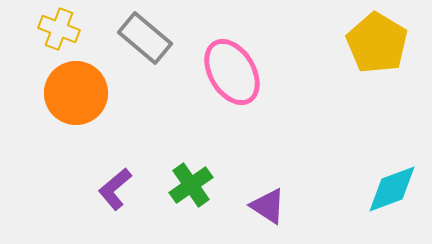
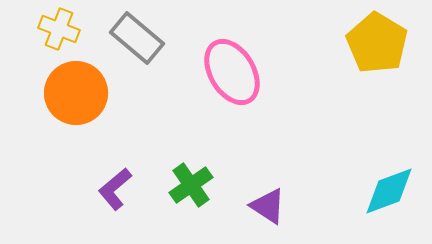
gray rectangle: moved 8 px left
cyan diamond: moved 3 px left, 2 px down
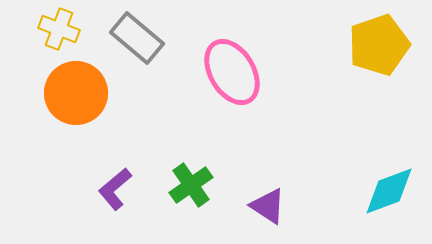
yellow pentagon: moved 2 px right, 2 px down; rotated 22 degrees clockwise
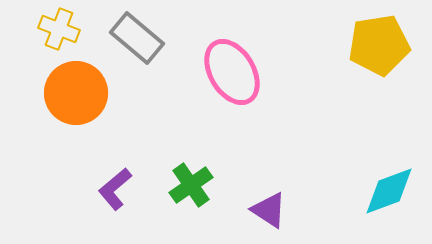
yellow pentagon: rotated 10 degrees clockwise
purple triangle: moved 1 px right, 4 px down
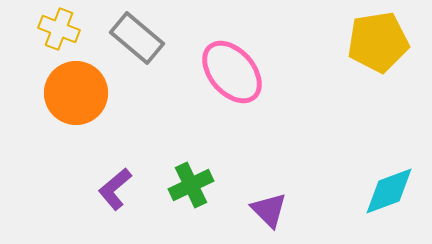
yellow pentagon: moved 1 px left, 3 px up
pink ellipse: rotated 10 degrees counterclockwise
green cross: rotated 9 degrees clockwise
purple triangle: rotated 12 degrees clockwise
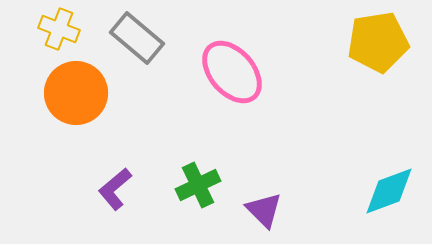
green cross: moved 7 px right
purple triangle: moved 5 px left
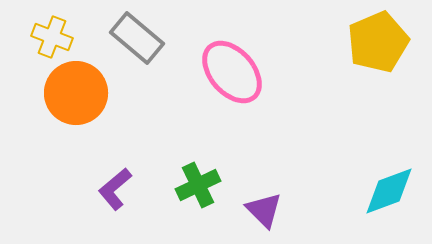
yellow cross: moved 7 px left, 8 px down
yellow pentagon: rotated 14 degrees counterclockwise
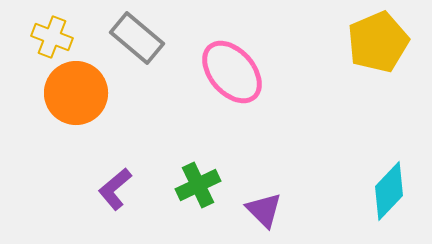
cyan diamond: rotated 26 degrees counterclockwise
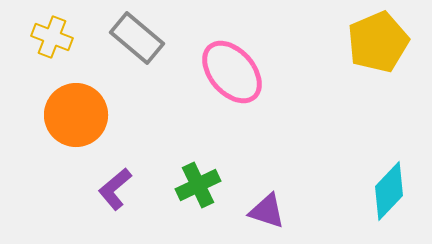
orange circle: moved 22 px down
purple triangle: moved 3 px right, 1 px down; rotated 27 degrees counterclockwise
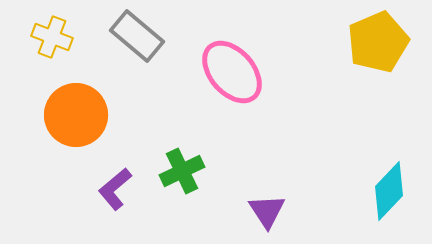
gray rectangle: moved 2 px up
green cross: moved 16 px left, 14 px up
purple triangle: rotated 39 degrees clockwise
